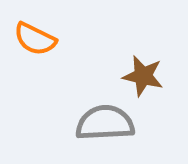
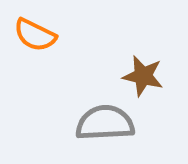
orange semicircle: moved 4 px up
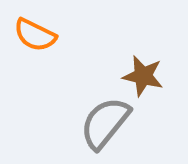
gray semicircle: rotated 48 degrees counterclockwise
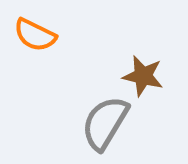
gray semicircle: rotated 8 degrees counterclockwise
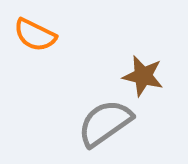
gray semicircle: rotated 24 degrees clockwise
